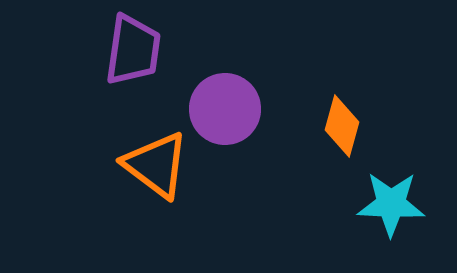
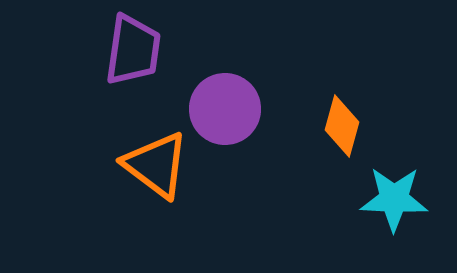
cyan star: moved 3 px right, 5 px up
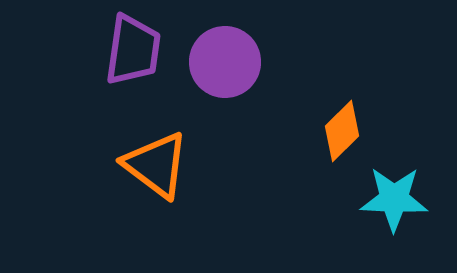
purple circle: moved 47 px up
orange diamond: moved 5 px down; rotated 30 degrees clockwise
